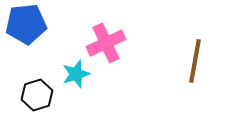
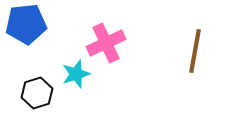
brown line: moved 10 px up
black hexagon: moved 2 px up
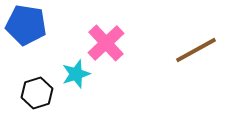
blue pentagon: moved 1 px down; rotated 15 degrees clockwise
pink cross: rotated 18 degrees counterclockwise
brown line: moved 1 px right, 1 px up; rotated 51 degrees clockwise
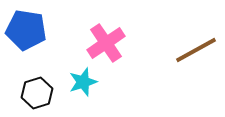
blue pentagon: moved 5 px down
pink cross: rotated 9 degrees clockwise
cyan star: moved 7 px right, 8 px down
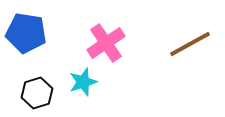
blue pentagon: moved 3 px down
brown line: moved 6 px left, 6 px up
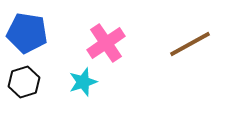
blue pentagon: moved 1 px right
black hexagon: moved 13 px left, 11 px up
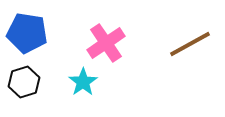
cyan star: rotated 16 degrees counterclockwise
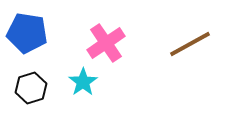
black hexagon: moved 7 px right, 6 px down
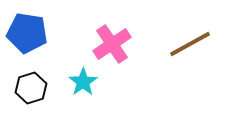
pink cross: moved 6 px right, 1 px down
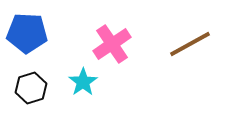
blue pentagon: rotated 6 degrees counterclockwise
